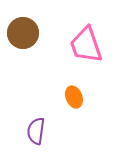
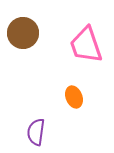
purple semicircle: moved 1 px down
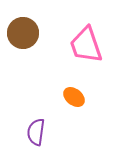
orange ellipse: rotated 30 degrees counterclockwise
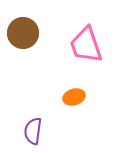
orange ellipse: rotated 55 degrees counterclockwise
purple semicircle: moved 3 px left, 1 px up
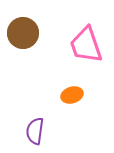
orange ellipse: moved 2 px left, 2 px up
purple semicircle: moved 2 px right
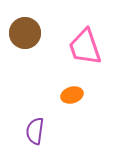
brown circle: moved 2 px right
pink trapezoid: moved 1 px left, 2 px down
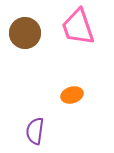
pink trapezoid: moved 7 px left, 20 px up
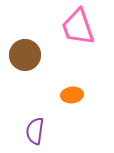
brown circle: moved 22 px down
orange ellipse: rotated 10 degrees clockwise
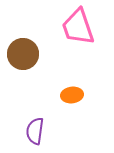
brown circle: moved 2 px left, 1 px up
